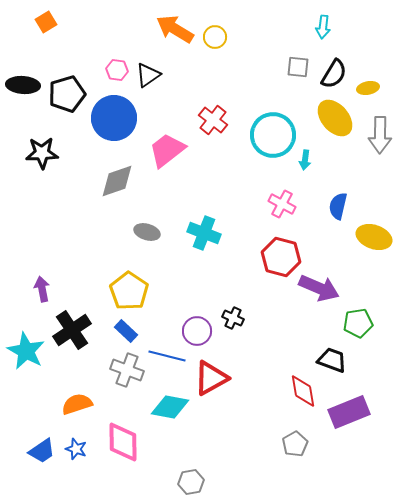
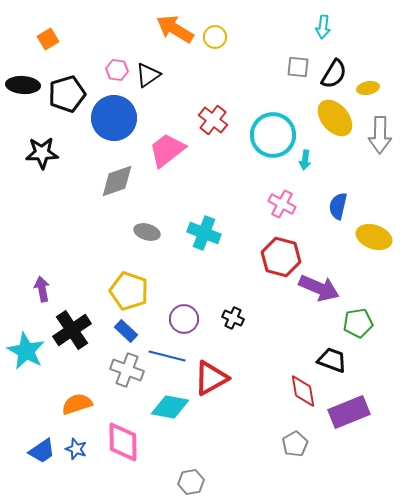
orange square at (46, 22): moved 2 px right, 17 px down
yellow pentagon at (129, 291): rotated 15 degrees counterclockwise
purple circle at (197, 331): moved 13 px left, 12 px up
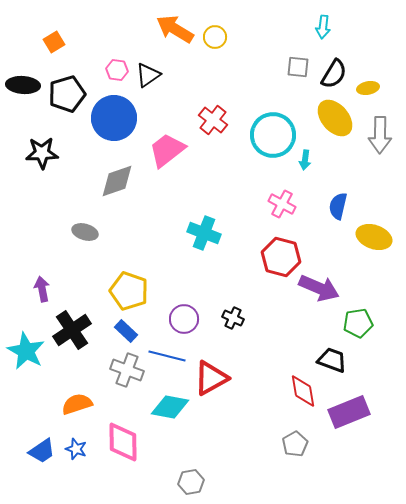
orange square at (48, 39): moved 6 px right, 3 px down
gray ellipse at (147, 232): moved 62 px left
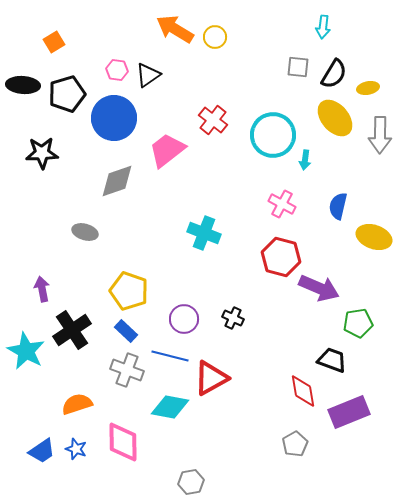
blue line at (167, 356): moved 3 px right
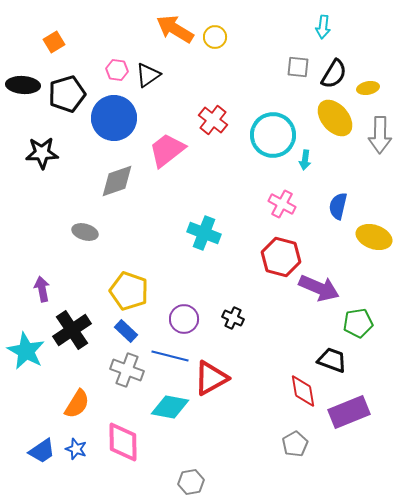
orange semicircle at (77, 404): rotated 140 degrees clockwise
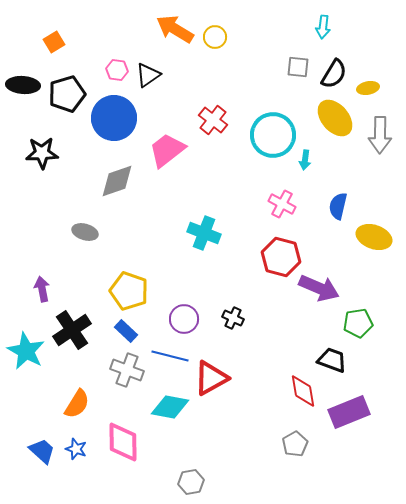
blue trapezoid at (42, 451): rotated 104 degrees counterclockwise
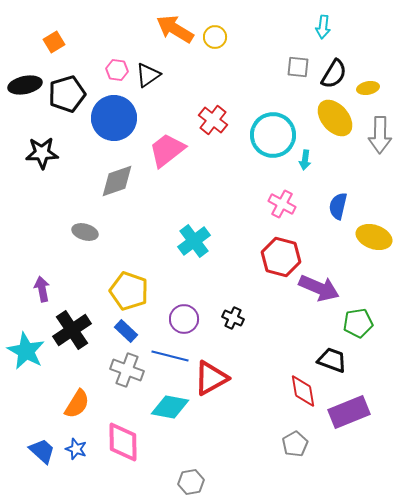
black ellipse at (23, 85): moved 2 px right; rotated 16 degrees counterclockwise
cyan cross at (204, 233): moved 10 px left, 8 px down; rotated 32 degrees clockwise
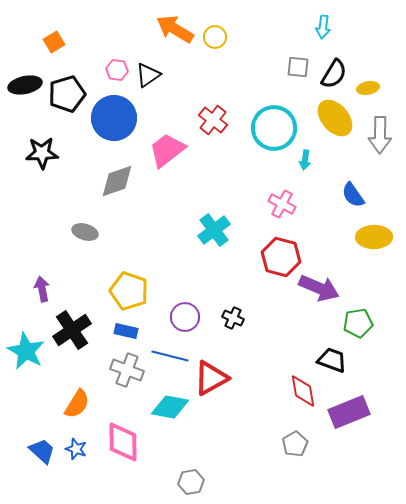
cyan circle at (273, 135): moved 1 px right, 7 px up
blue semicircle at (338, 206): moved 15 px right, 11 px up; rotated 48 degrees counterclockwise
yellow ellipse at (374, 237): rotated 20 degrees counterclockwise
cyan cross at (194, 241): moved 20 px right, 11 px up
purple circle at (184, 319): moved 1 px right, 2 px up
blue rectangle at (126, 331): rotated 30 degrees counterclockwise
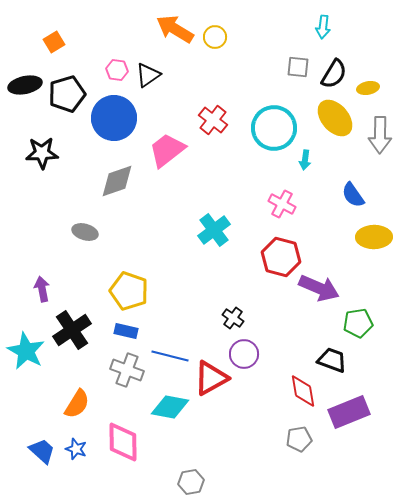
purple circle at (185, 317): moved 59 px right, 37 px down
black cross at (233, 318): rotated 10 degrees clockwise
gray pentagon at (295, 444): moved 4 px right, 5 px up; rotated 20 degrees clockwise
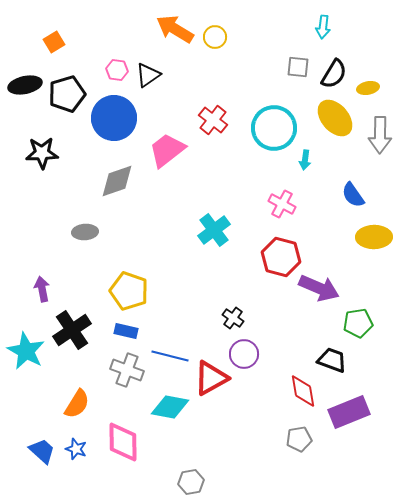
gray ellipse at (85, 232): rotated 20 degrees counterclockwise
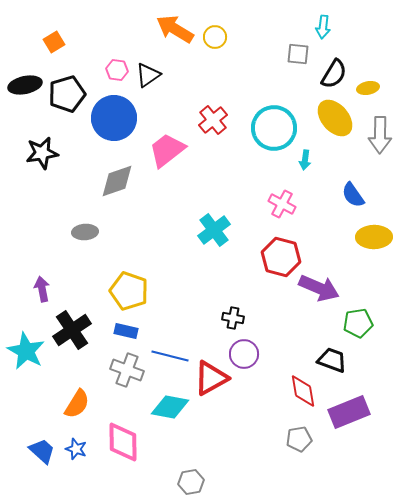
gray square at (298, 67): moved 13 px up
red cross at (213, 120): rotated 12 degrees clockwise
black star at (42, 153): rotated 8 degrees counterclockwise
black cross at (233, 318): rotated 25 degrees counterclockwise
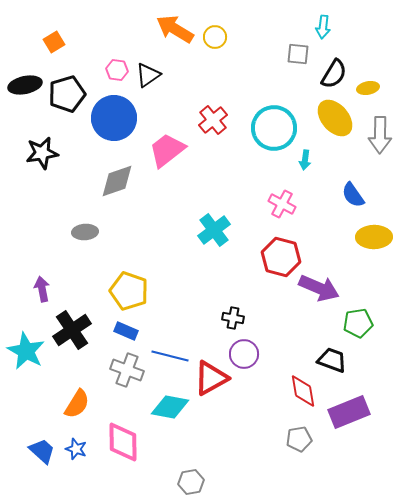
blue rectangle at (126, 331): rotated 10 degrees clockwise
